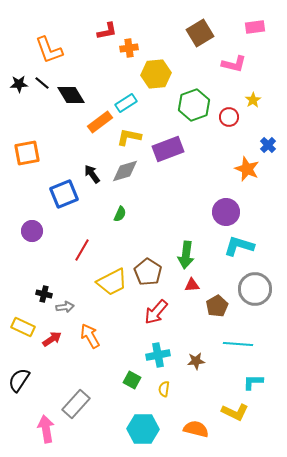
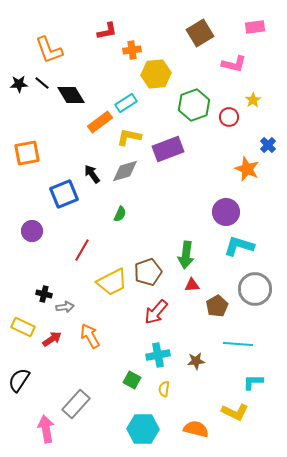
orange cross at (129, 48): moved 3 px right, 2 px down
brown pentagon at (148, 272): rotated 20 degrees clockwise
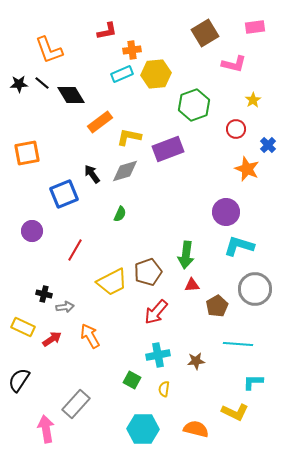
brown square at (200, 33): moved 5 px right
cyan rectangle at (126, 103): moved 4 px left, 29 px up; rotated 10 degrees clockwise
red circle at (229, 117): moved 7 px right, 12 px down
red line at (82, 250): moved 7 px left
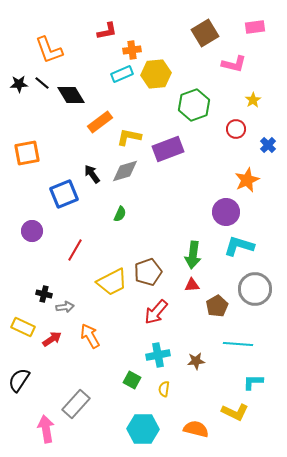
orange star at (247, 169): moved 11 px down; rotated 25 degrees clockwise
green arrow at (186, 255): moved 7 px right
